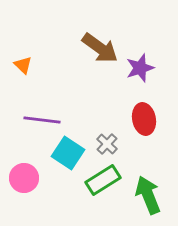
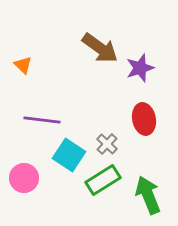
cyan square: moved 1 px right, 2 px down
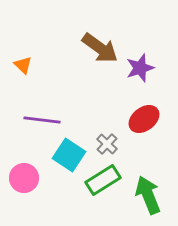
red ellipse: rotated 64 degrees clockwise
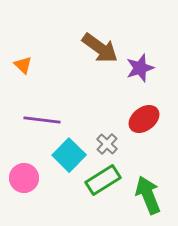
cyan square: rotated 12 degrees clockwise
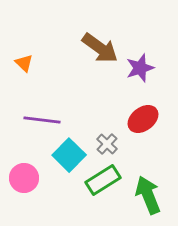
orange triangle: moved 1 px right, 2 px up
red ellipse: moved 1 px left
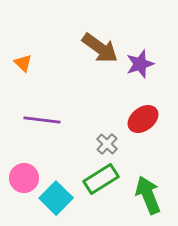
orange triangle: moved 1 px left
purple star: moved 4 px up
cyan square: moved 13 px left, 43 px down
green rectangle: moved 2 px left, 1 px up
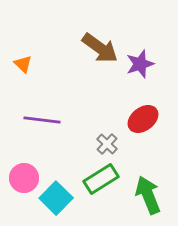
orange triangle: moved 1 px down
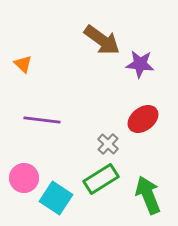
brown arrow: moved 2 px right, 8 px up
purple star: rotated 24 degrees clockwise
gray cross: moved 1 px right
cyan square: rotated 12 degrees counterclockwise
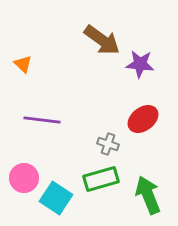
gray cross: rotated 25 degrees counterclockwise
green rectangle: rotated 16 degrees clockwise
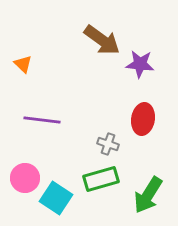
red ellipse: rotated 44 degrees counterclockwise
pink circle: moved 1 px right
green arrow: rotated 126 degrees counterclockwise
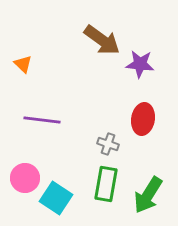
green rectangle: moved 5 px right, 5 px down; rotated 64 degrees counterclockwise
